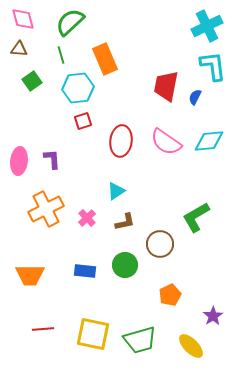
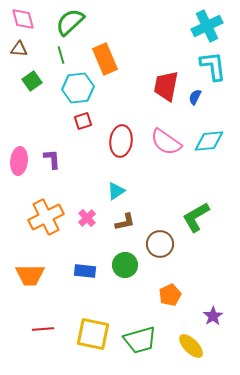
orange cross: moved 8 px down
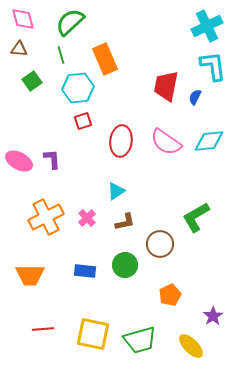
pink ellipse: rotated 68 degrees counterclockwise
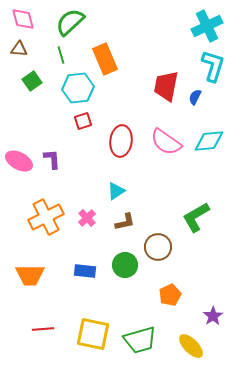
cyan L-shape: rotated 24 degrees clockwise
brown circle: moved 2 px left, 3 px down
